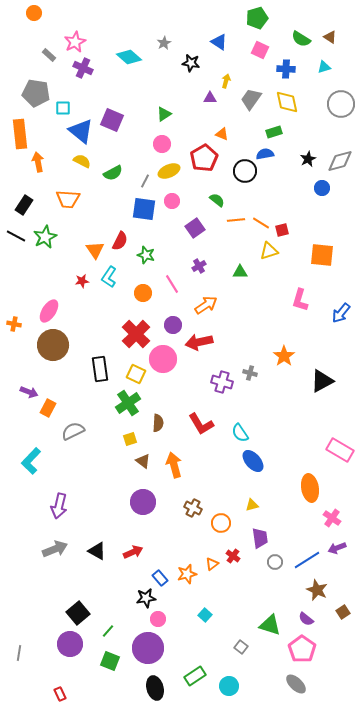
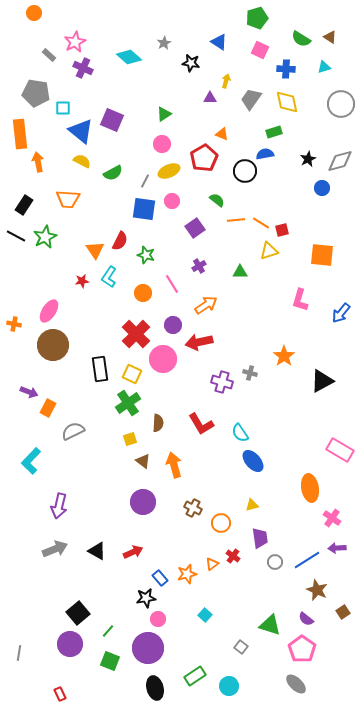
yellow square at (136, 374): moved 4 px left
purple arrow at (337, 548): rotated 18 degrees clockwise
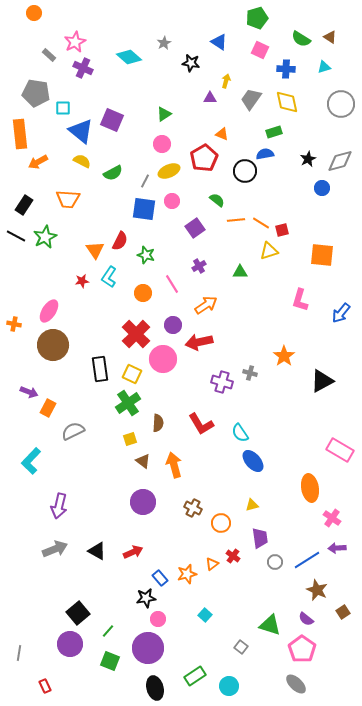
orange arrow at (38, 162): rotated 108 degrees counterclockwise
red rectangle at (60, 694): moved 15 px left, 8 px up
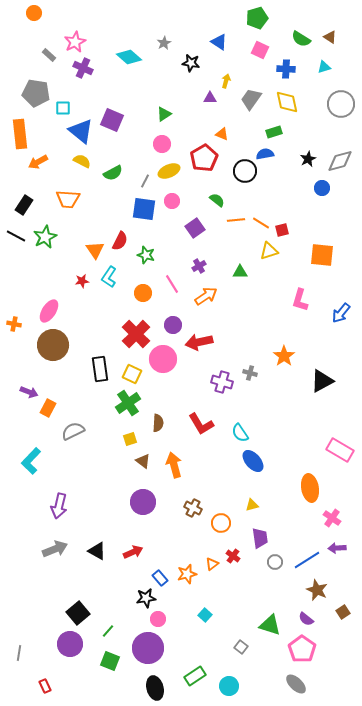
orange arrow at (206, 305): moved 9 px up
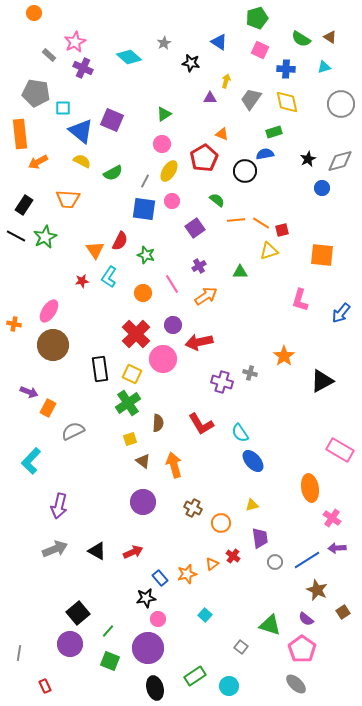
yellow ellipse at (169, 171): rotated 35 degrees counterclockwise
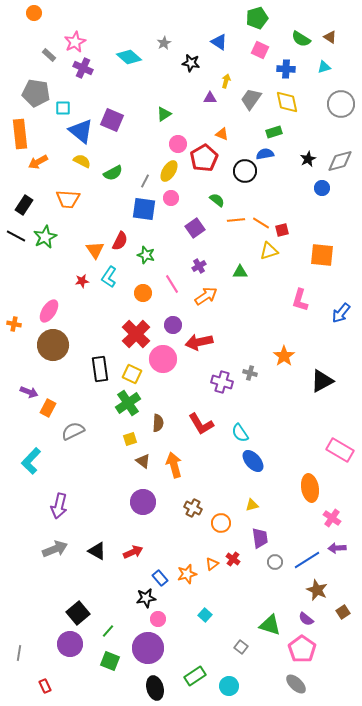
pink circle at (162, 144): moved 16 px right
pink circle at (172, 201): moved 1 px left, 3 px up
red cross at (233, 556): moved 3 px down
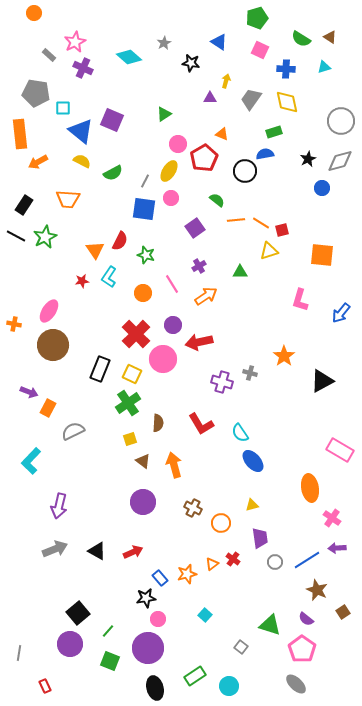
gray circle at (341, 104): moved 17 px down
black rectangle at (100, 369): rotated 30 degrees clockwise
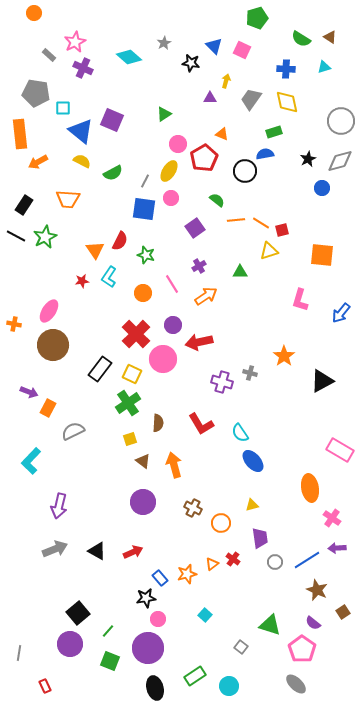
blue triangle at (219, 42): moved 5 px left, 4 px down; rotated 12 degrees clockwise
pink square at (260, 50): moved 18 px left
black rectangle at (100, 369): rotated 15 degrees clockwise
purple semicircle at (306, 619): moved 7 px right, 4 px down
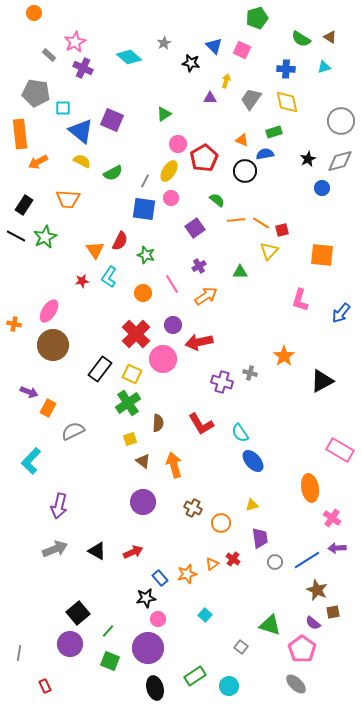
orange triangle at (222, 134): moved 20 px right, 6 px down
yellow triangle at (269, 251): rotated 30 degrees counterclockwise
brown square at (343, 612): moved 10 px left; rotated 24 degrees clockwise
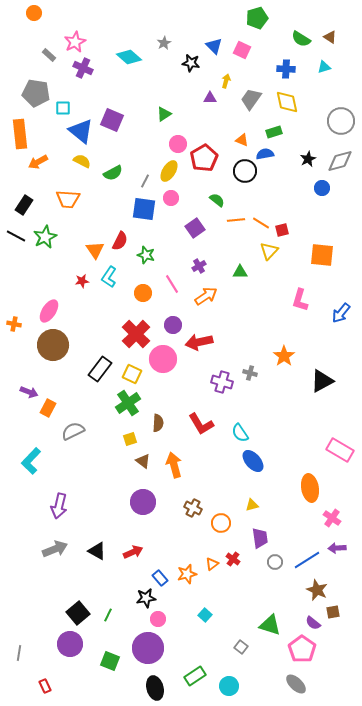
green line at (108, 631): moved 16 px up; rotated 16 degrees counterclockwise
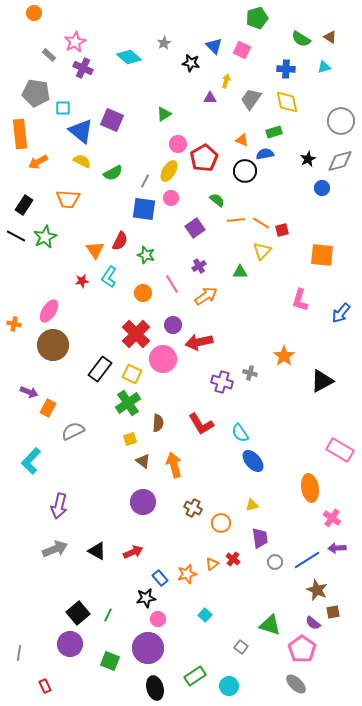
yellow triangle at (269, 251): moved 7 px left
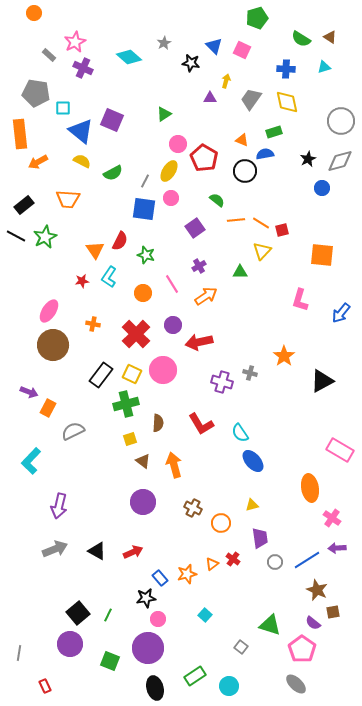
red pentagon at (204, 158): rotated 12 degrees counterclockwise
black rectangle at (24, 205): rotated 18 degrees clockwise
orange cross at (14, 324): moved 79 px right
pink circle at (163, 359): moved 11 px down
black rectangle at (100, 369): moved 1 px right, 6 px down
green cross at (128, 403): moved 2 px left, 1 px down; rotated 20 degrees clockwise
